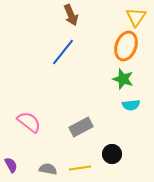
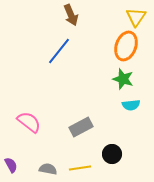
blue line: moved 4 px left, 1 px up
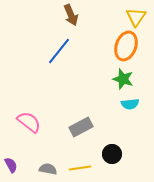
cyan semicircle: moved 1 px left, 1 px up
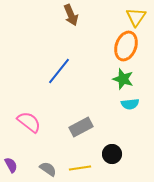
blue line: moved 20 px down
gray semicircle: rotated 24 degrees clockwise
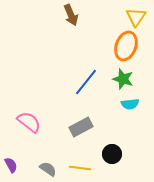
blue line: moved 27 px right, 11 px down
yellow line: rotated 15 degrees clockwise
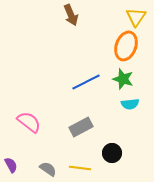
blue line: rotated 24 degrees clockwise
black circle: moved 1 px up
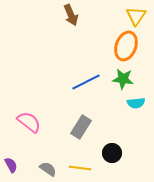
yellow triangle: moved 1 px up
green star: rotated 10 degrees counterclockwise
cyan semicircle: moved 6 px right, 1 px up
gray rectangle: rotated 30 degrees counterclockwise
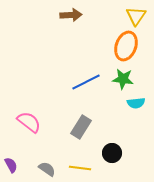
brown arrow: rotated 70 degrees counterclockwise
gray semicircle: moved 1 px left
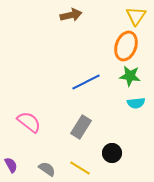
brown arrow: rotated 10 degrees counterclockwise
green star: moved 7 px right, 3 px up
yellow line: rotated 25 degrees clockwise
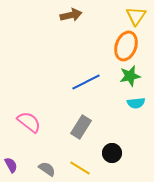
green star: rotated 20 degrees counterclockwise
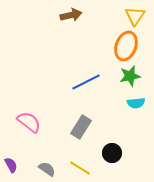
yellow triangle: moved 1 px left
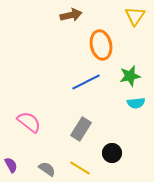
orange ellipse: moved 25 px left, 1 px up; rotated 32 degrees counterclockwise
gray rectangle: moved 2 px down
